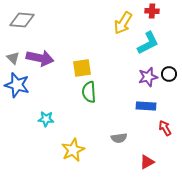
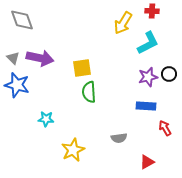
gray diamond: rotated 65 degrees clockwise
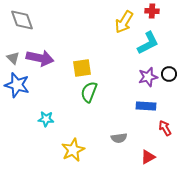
yellow arrow: moved 1 px right, 1 px up
green semicircle: rotated 25 degrees clockwise
red triangle: moved 1 px right, 5 px up
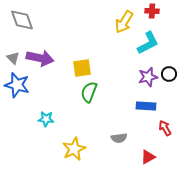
yellow star: moved 1 px right, 1 px up
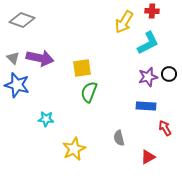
gray diamond: rotated 50 degrees counterclockwise
gray semicircle: rotated 84 degrees clockwise
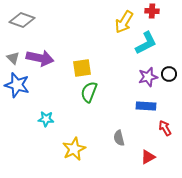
cyan L-shape: moved 2 px left
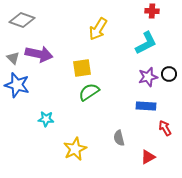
yellow arrow: moved 26 px left, 7 px down
purple arrow: moved 1 px left, 4 px up
green semicircle: rotated 35 degrees clockwise
yellow star: moved 1 px right
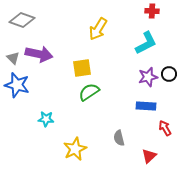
red triangle: moved 1 px right, 1 px up; rotated 14 degrees counterclockwise
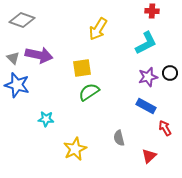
purple arrow: moved 1 px down
black circle: moved 1 px right, 1 px up
blue rectangle: rotated 24 degrees clockwise
